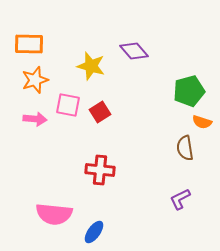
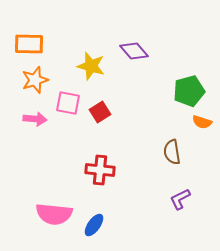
pink square: moved 2 px up
brown semicircle: moved 13 px left, 4 px down
blue ellipse: moved 7 px up
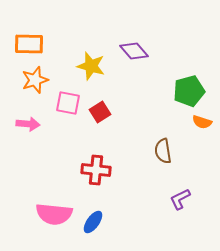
pink arrow: moved 7 px left, 5 px down
brown semicircle: moved 9 px left, 1 px up
red cross: moved 4 px left
blue ellipse: moved 1 px left, 3 px up
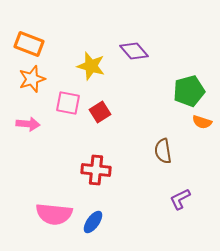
orange rectangle: rotated 20 degrees clockwise
orange star: moved 3 px left, 1 px up
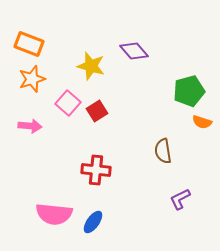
pink square: rotated 30 degrees clockwise
red square: moved 3 px left, 1 px up
pink arrow: moved 2 px right, 2 px down
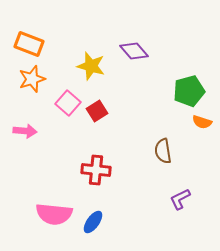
pink arrow: moved 5 px left, 5 px down
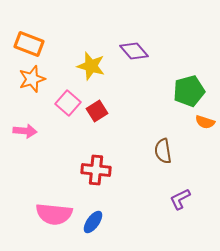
orange semicircle: moved 3 px right
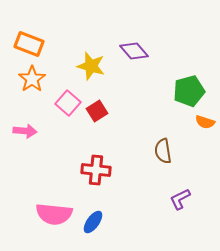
orange star: rotated 16 degrees counterclockwise
